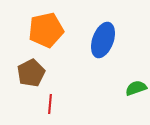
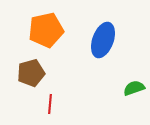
brown pentagon: rotated 12 degrees clockwise
green semicircle: moved 2 px left
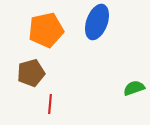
blue ellipse: moved 6 px left, 18 px up
